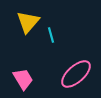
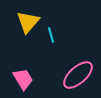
pink ellipse: moved 2 px right, 1 px down
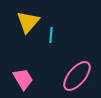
cyan line: rotated 21 degrees clockwise
pink ellipse: moved 1 px left, 1 px down; rotated 8 degrees counterclockwise
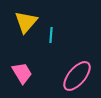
yellow triangle: moved 2 px left
pink trapezoid: moved 1 px left, 6 px up
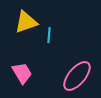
yellow triangle: rotated 30 degrees clockwise
cyan line: moved 2 px left
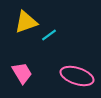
cyan line: rotated 49 degrees clockwise
pink ellipse: rotated 68 degrees clockwise
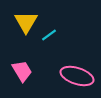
yellow triangle: rotated 40 degrees counterclockwise
pink trapezoid: moved 2 px up
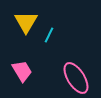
cyan line: rotated 28 degrees counterclockwise
pink ellipse: moved 1 px left, 2 px down; rotated 40 degrees clockwise
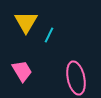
pink ellipse: rotated 20 degrees clockwise
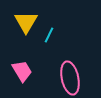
pink ellipse: moved 6 px left
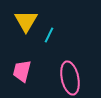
yellow triangle: moved 1 px up
pink trapezoid: rotated 135 degrees counterclockwise
